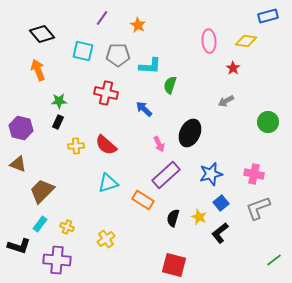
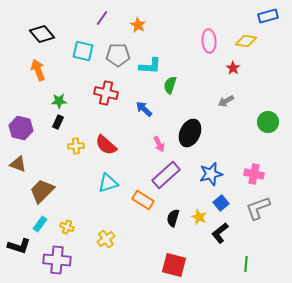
green line at (274, 260): moved 28 px left, 4 px down; rotated 49 degrees counterclockwise
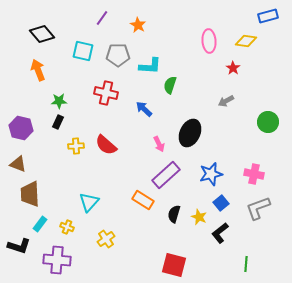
cyan triangle at (108, 183): moved 19 px left, 19 px down; rotated 30 degrees counterclockwise
brown trapezoid at (42, 191): moved 12 px left, 3 px down; rotated 48 degrees counterclockwise
black semicircle at (173, 218): moved 1 px right, 4 px up
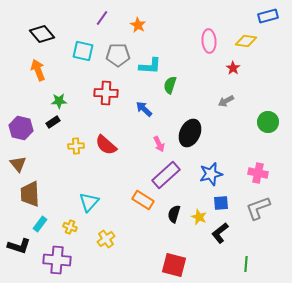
red cross at (106, 93): rotated 10 degrees counterclockwise
black rectangle at (58, 122): moved 5 px left; rotated 32 degrees clockwise
brown triangle at (18, 164): rotated 30 degrees clockwise
pink cross at (254, 174): moved 4 px right, 1 px up
blue square at (221, 203): rotated 35 degrees clockwise
yellow cross at (67, 227): moved 3 px right
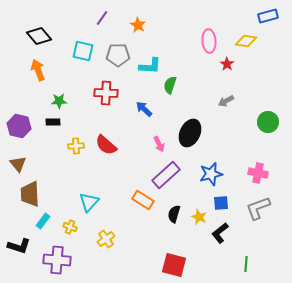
black diamond at (42, 34): moved 3 px left, 2 px down
red star at (233, 68): moved 6 px left, 4 px up
black rectangle at (53, 122): rotated 32 degrees clockwise
purple hexagon at (21, 128): moved 2 px left, 2 px up
cyan rectangle at (40, 224): moved 3 px right, 3 px up
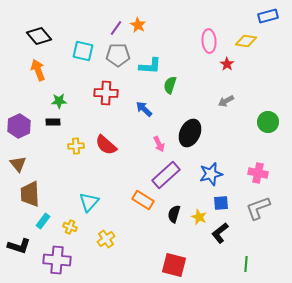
purple line at (102, 18): moved 14 px right, 10 px down
purple hexagon at (19, 126): rotated 20 degrees clockwise
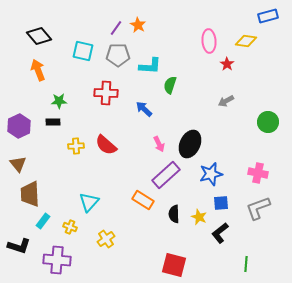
black ellipse at (190, 133): moved 11 px down
black semicircle at (174, 214): rotated 18 degrees counterclockwise
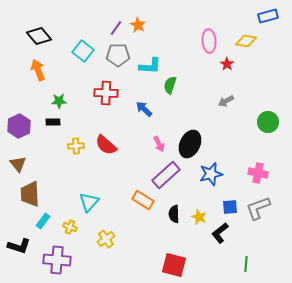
cyan square at (83, 51): rotated 25 degrees clockwise
blue square at (221, 203): moved 9 px right, 4 px down
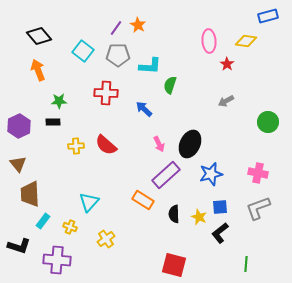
blue square at (230, 207): moved 10 px left
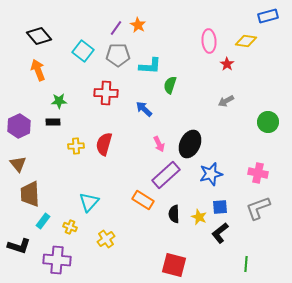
red semicircle at (106, 145): moved 2 px left, 1 px up; rotated 65 degrees clockwise
